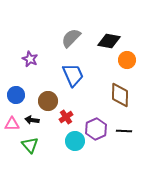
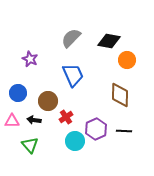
blue circle: moved 2 px right, 2 px up
black arrow: moved 2 px right
pink triangle: moved 3 px up
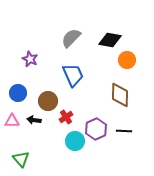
black diamond: moved 1 px right, 1 px up
green triangle: moved 9 px left, 14 px down
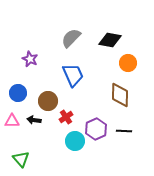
orange circle: moved 1 px right, 3 px down
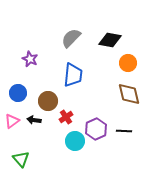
blue trapezoid: rotated 30 degrees clockwise
brown diamond: moved 9 px right, 1 px up; rotated 15 degrees counterclockwise
pink triangle: rotated 35 degrees counterclockwise
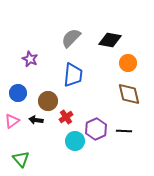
black arrow: moved 2 px right
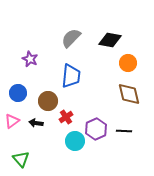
blue trapezoid: moved 2 px left, 1 px down
black arrow: moved 3 px down
